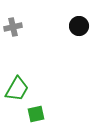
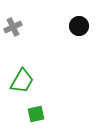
gray cross: rotated 12 degrees counterclockwise
green trapezoid: moved 5 px right, 8 px up
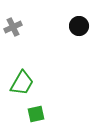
green trapezoid: moved 2 px down
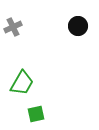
black circle: moved 1 px left
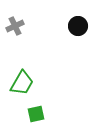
gray cross: moved 2 px right, 1 px up
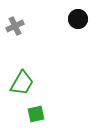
black circle: moved 7 px up
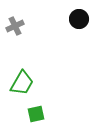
black circle: moved 1 px right
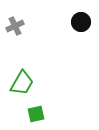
black circle: moved 2 px right, 3 px down
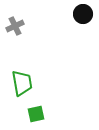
black circle: moved 2 px right, 8 px up
green trapezoid: rotated 40 degrees counterclockwise
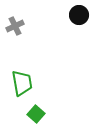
black circle: moved 4 px left, 1 px down
green square: rotated 36 degrees counterclockwise
